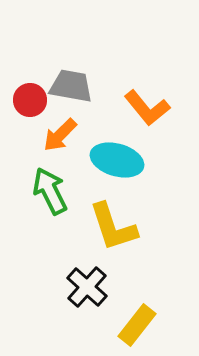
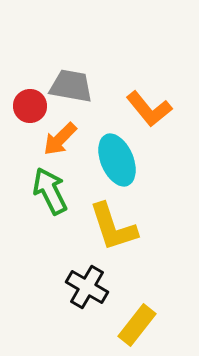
red circle: moved 6 px down
orange L-shape: moved 2 px right, 1 px down
orange arrow: moved 4 px down
cyan ellipse: rotated 51 degrees clockwise
black cross: rotated 12 degrees counterclockwise
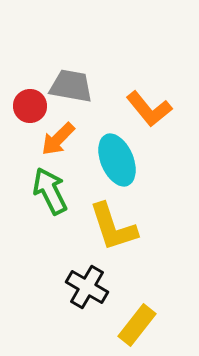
orange arrow: moved 2 px left
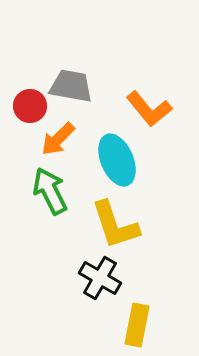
yellow L-shape: moved 2 px right, 2 px up
black cross: moved 13 px right, 9 px up
yellow rectangle: rotated 27 degrees counterclockwise
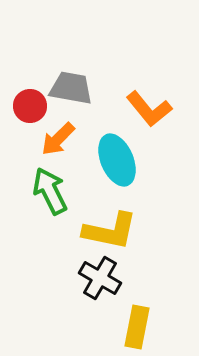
gray trapezoid: moved 2 px down
yellow L-shape: moved 5 px left, 6 px down; rotated 60 degrees counterclockwise
yellow rectangle: moved 2 px down
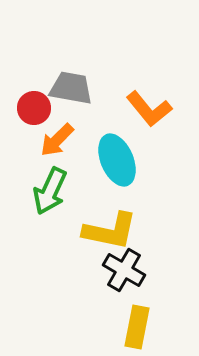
red circle: moved 4 px right, 2 px down
orange arrow: moved 1 px left, 1 px down
green arrow: rotated 129 degrees counterclockwise
black cross: moved 24 px right, 8 px up
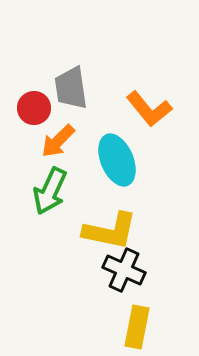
gray trapezoid: rotated 108 degrees counterclockwise
orange arrow: moved 1 px right, 1 px down
black cross: rotated 6 degrees counterclockwise
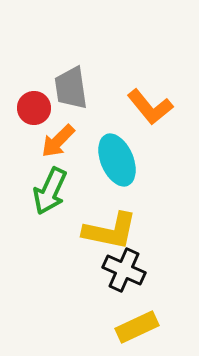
orange L-shape: moved 1 px right, 2 px up
yellow rectangle: rotated 54 degrees clockwise
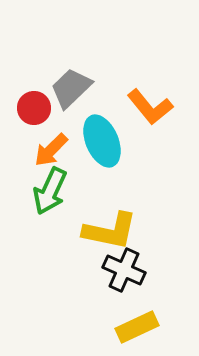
gray trapezoid: rotated 54 degrees clockwise
orange arrow: moved 7 px left, 9 px down
cyan ellipse: moved 15 px left, 19 px up
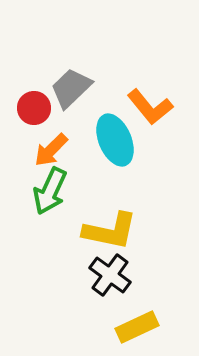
cyan ellipse: moved 13 px right, 1 px up
black cross: moved 14 px left, 5 px down; rotated 12 degrees clockwise
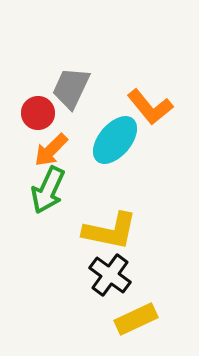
gray trapezoid: rotated 21 degrees counterclockwise
red circle: moved 4 px right, 5 px down
cyan ellipse: rotated 63 degrees clockwise
green arrow: moved 2 px left, 1 px up
yellow rectangle: moved 1 px left, 8 px up
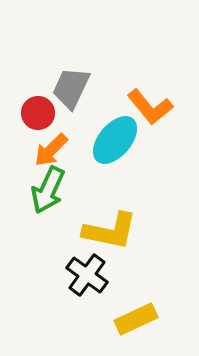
black cross: moved 23 px left
